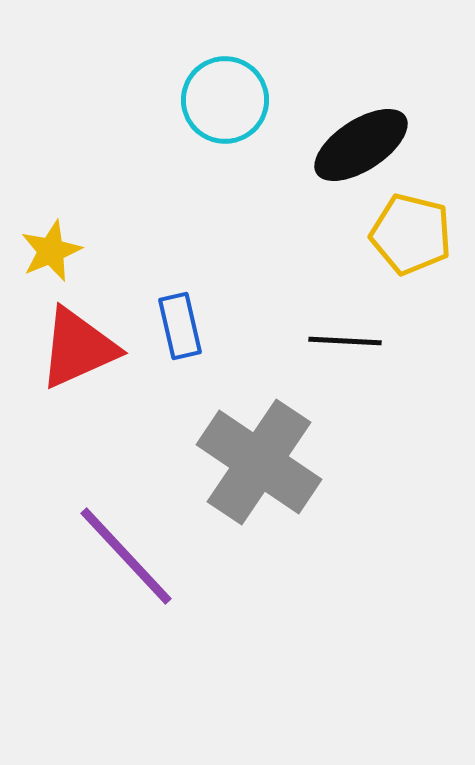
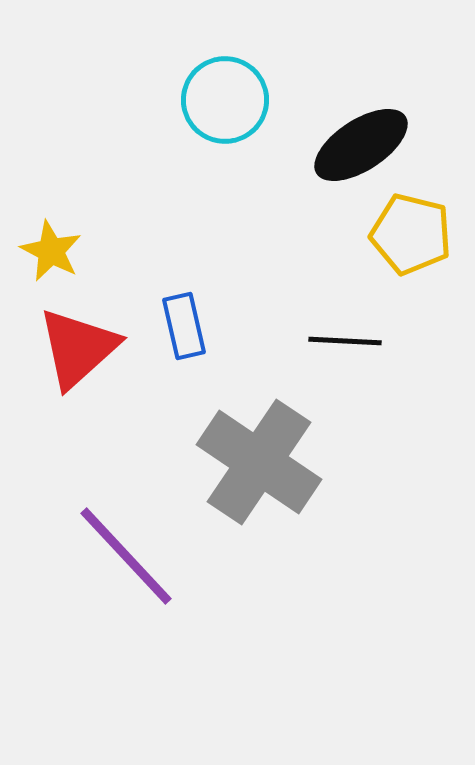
yellow star: rotated 22 degrees counterclockwise
blue rectangle: moved 4 px right
red triangle: rotated 18 degrees counterclockwise
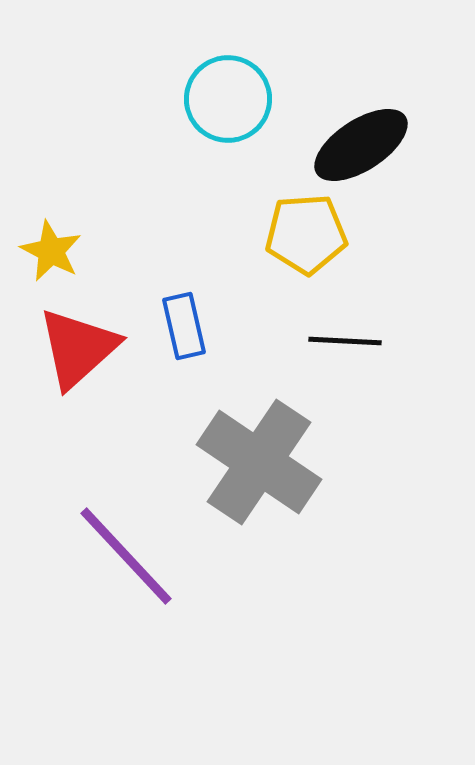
cyan circle: moved 3 px right, 1 px up
yellow pentagon: moved 105 px left; rotated 18 degrees counterclockwise
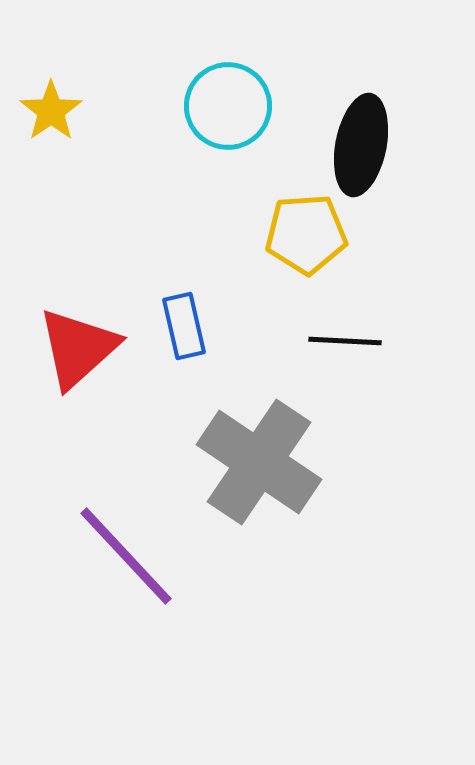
cyan circle: moved 7 px down
black ellipse: rotated 46 degrees counterclockwise
yellow star: moved 140 px up; rotated 10 degrees clockwise
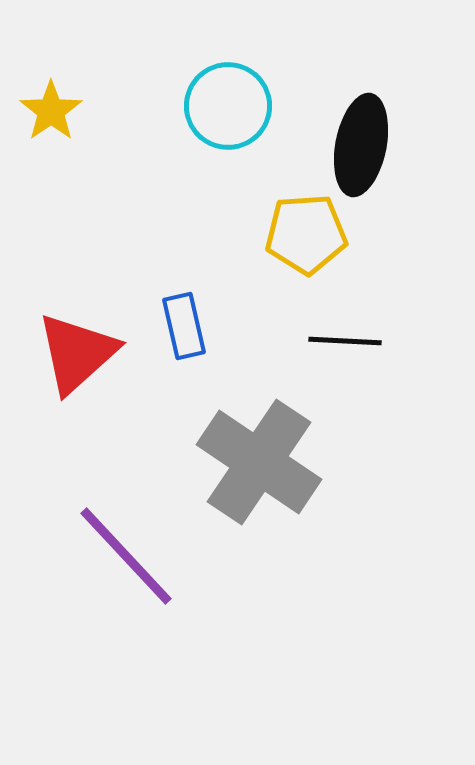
red triangle: moved 1 px left, 5 px down
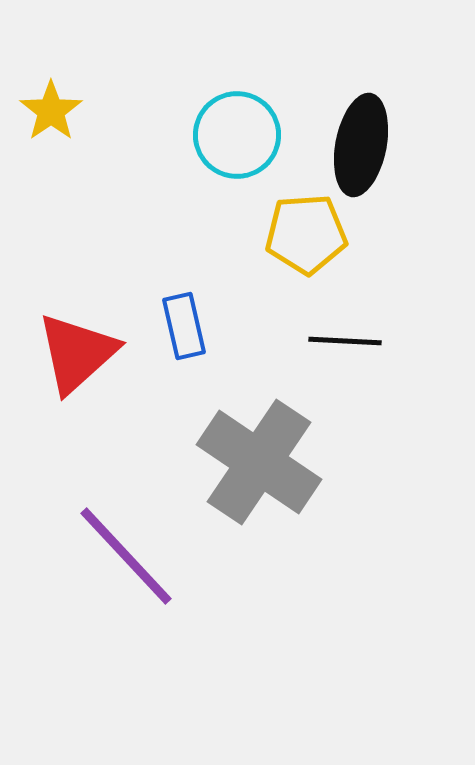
cyan circle: moved 9 px right, 29 px down
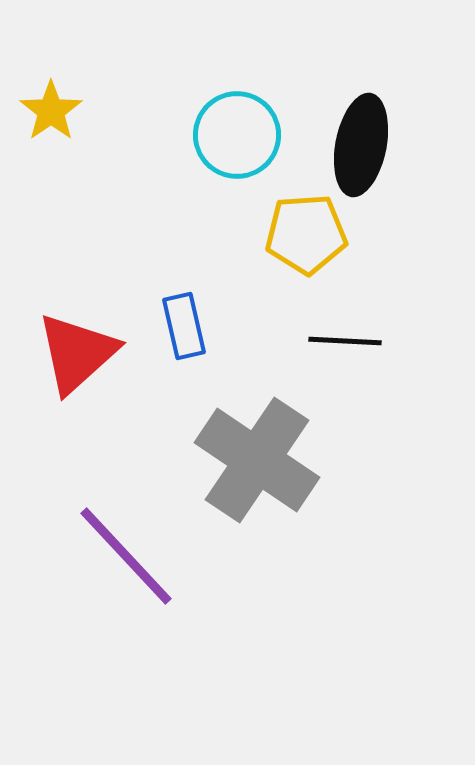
gray cross: moved 2 px left, 2 px up
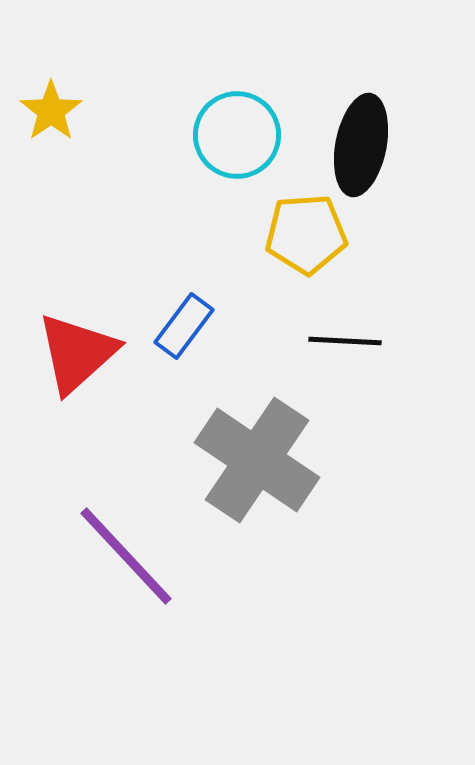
blue rectangle: rotated 50 degrees clockwise
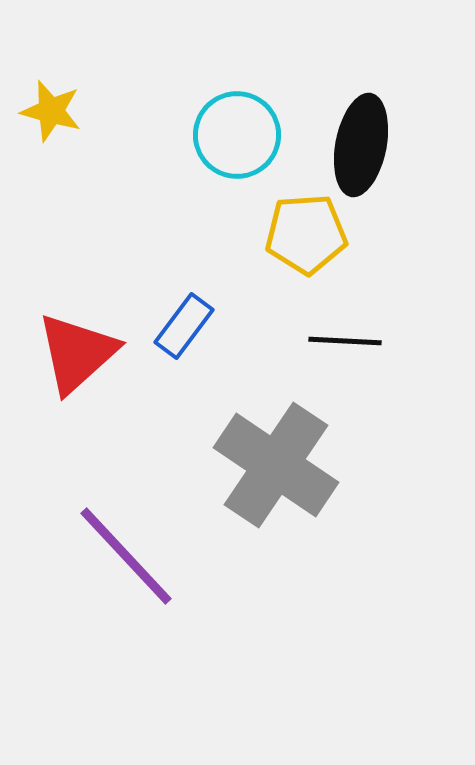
yellow star: rotated 22 degrees counterclockwise
gray cross: moved 19 px right, 5 px down
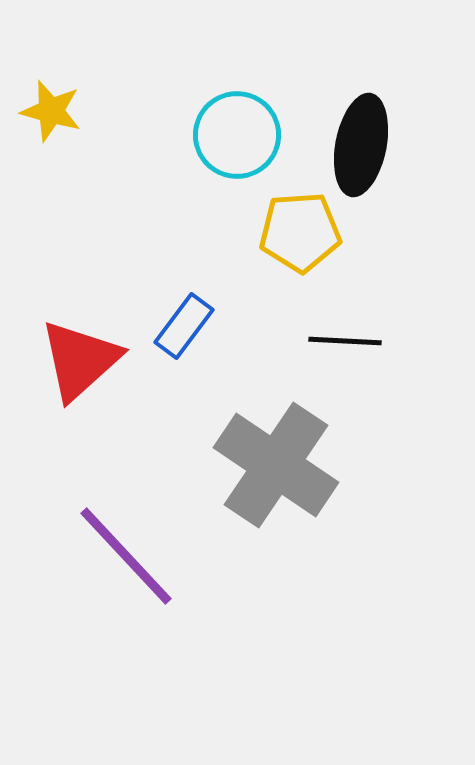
yellow pentagon: moved 6 px left, 2 px up
red triangle: moved 3 px right, 7 px down
